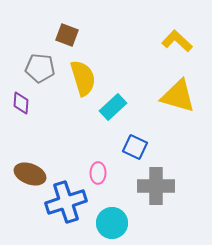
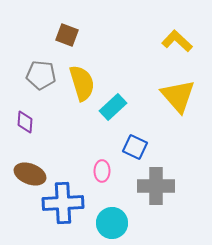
gray pentagon: moved 1 px right, 7 px down
yellow semicircle: moved 1 px left, 5 px down
yellow triangle: rotated 33 degrees clockwise
purple diamond: moved 4 px right, 19 px down
pink ellipse: moved 4 px right, 2 px up
blue cross: moved 3 px left, 1 px down; rotated 15 degrees clockwise
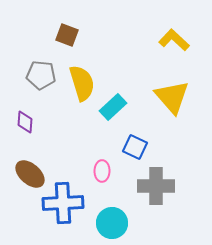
yellow L-shape: moved 3 px left, 1 px up
yellow triangle: moved 6 px left, 1 px down
brown ellipse: rotated 20 degrees clockwise
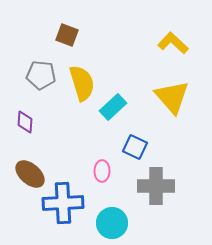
yellow L-shape: moved 1 px left, 3 px down
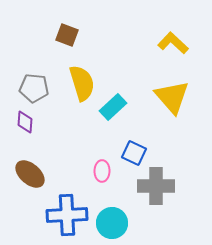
gray pentagon: moved 7 px left, 13 px down
blue square: moved 1 px left, 6 px down
blue cross: moved 4 px right, 12 px down
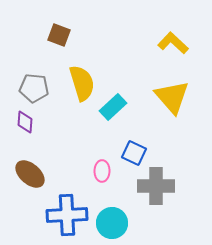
brown square: moved 8 px left
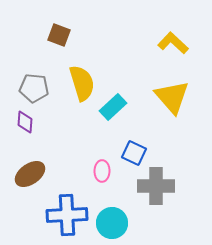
brown ellipse: rotated 76 degrees counterclockwise
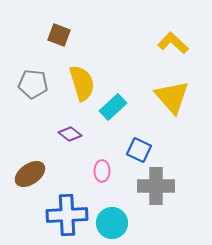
gray pentagon: moved 1 px left, 4 px up
purple diamond: moved 45 px right, 12 px down; rotated 55 degrees counterclockwise
blue square: moved 5 px right, 3 px up
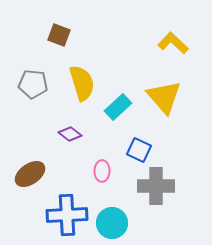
yellow triangle: moved 8 px left
cyan rectangle: moved 5 px right
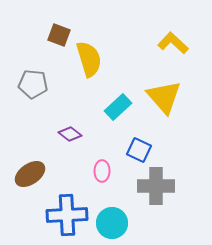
yellow semicircle: moved 7 px right, 24 px up
